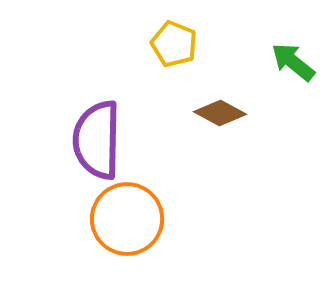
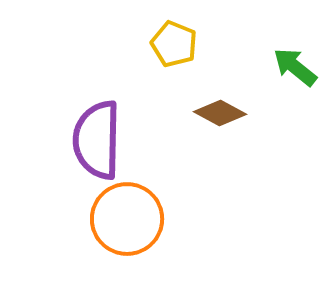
green arrow: moved 2 px right, 5 px down
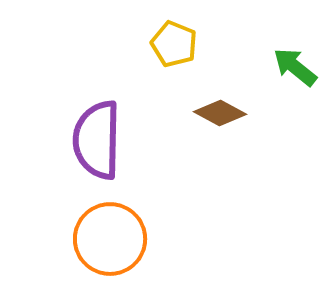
orange circle: moved 17 px left, 20 px down
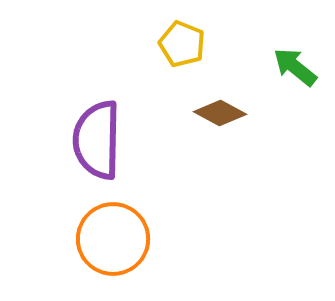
yellow pentagon: moved 8 px right
orange circle: moved 3 px right
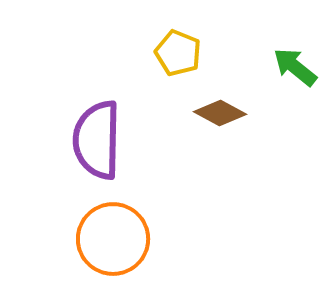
yellow pentagon: moved 4 px left, 9 px down
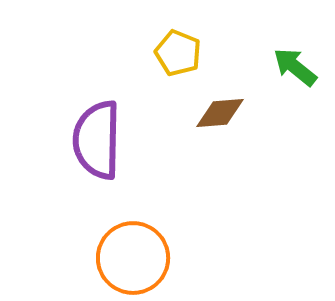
brown diamond: rotated 33 degrees counterclockwise
orange circle: moved 20 px right, 19 px down
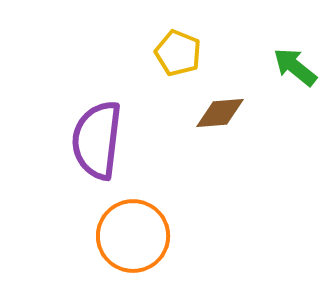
purple semicircle: rotated 6 degrees clockwise
orange circle: moved 22 px up
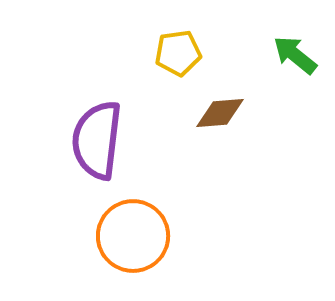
yellow pentagon: rotated 30 degrees counterclockwise
green arrow: moved 12 px up
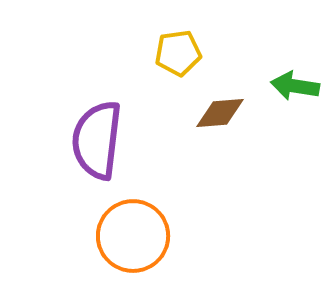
green arrow: moved 31 px down; rotated 30 degrees counterclockwise
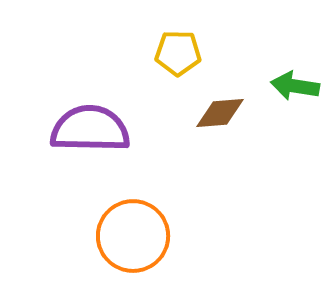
yellow pentagon: rotated 9 degrees clockwise
purple semicircle: moved 7 px left, 11 px up; rotated 84 degrees clockwise
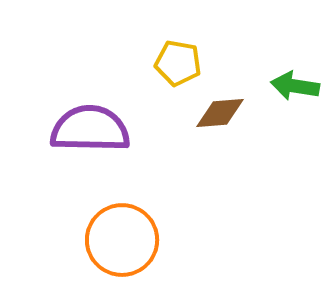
yellow pentagon: moved 10 px down; rotated 9 degrees clockwise
orange circle: moved 11 px left, 4 px down
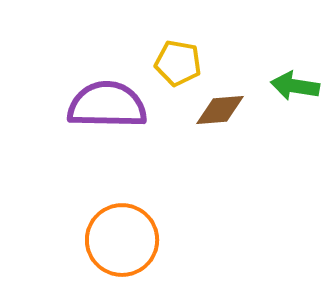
brown diamond: moved 3 px up
purple semicircle: moved 17 px right, 24 px up
